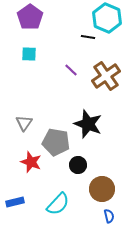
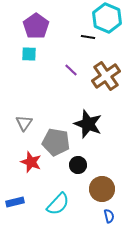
purple pentagon: moved 6 px right, 9 px down
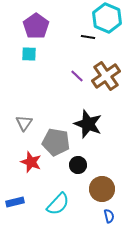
purple line: moved 6 px right, 6 px down
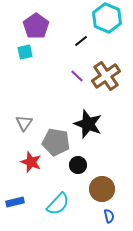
black line: moved 7 px left, 4 px down; rotated 48 degrees counterclockwise
cyan square: moved 4 px left, 2 px up; rotated 14 degrees counterclockwise
